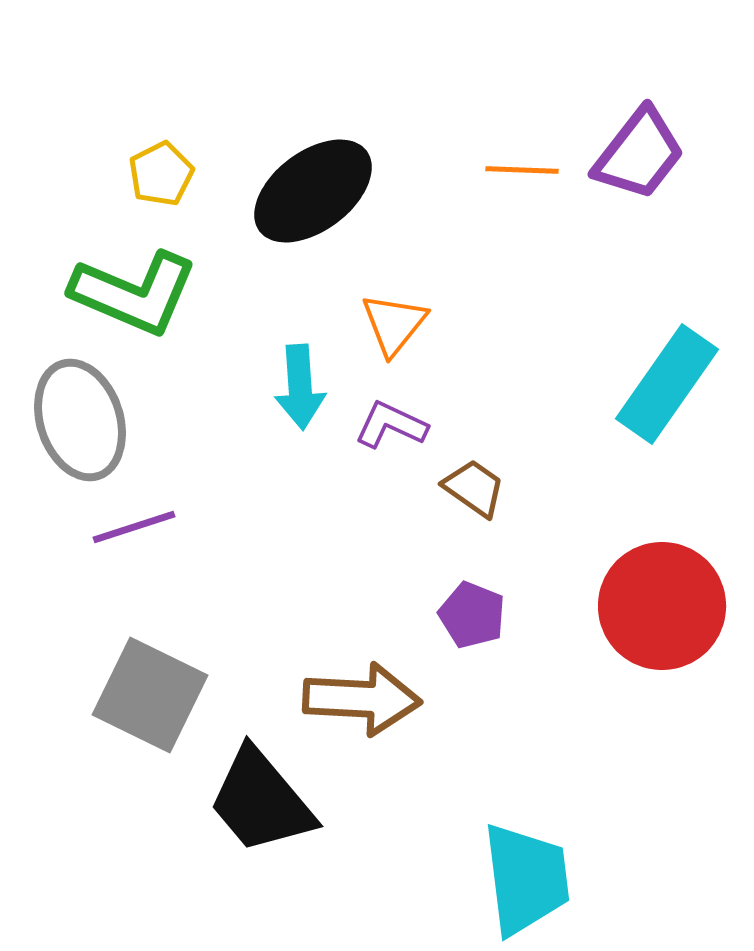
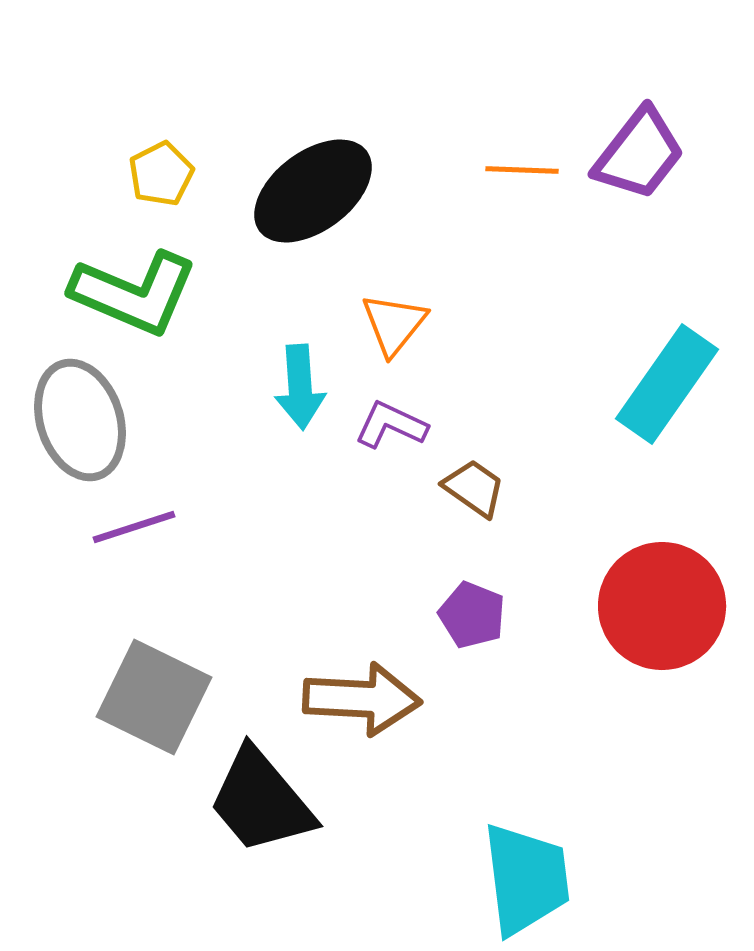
gray square: moved 4 px right, 2 px down
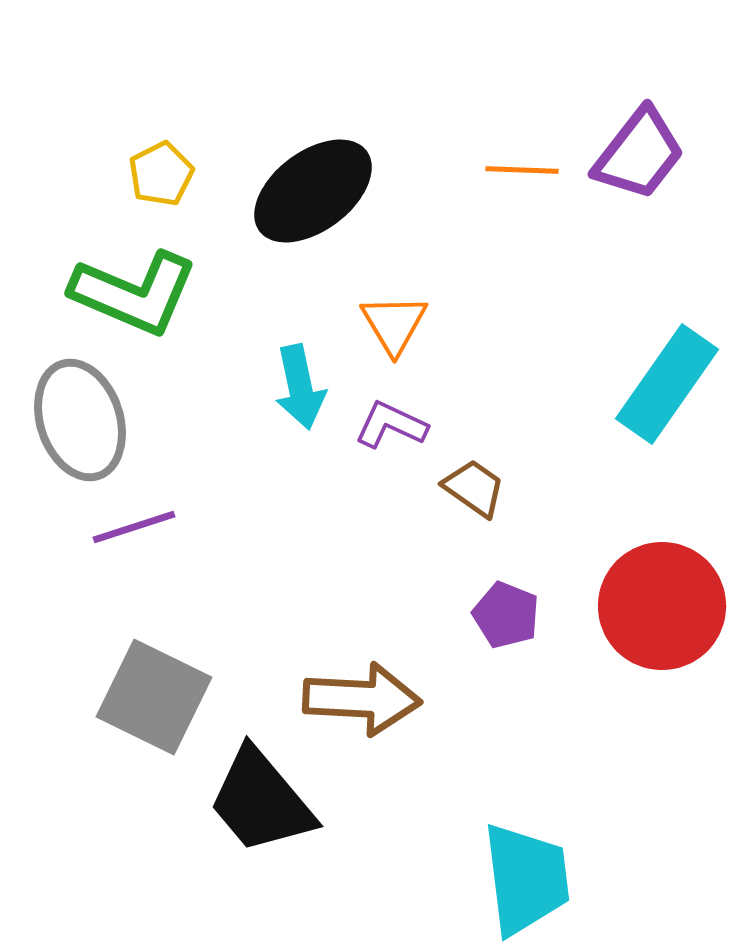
orange triangle: rotated 10 degrees counterclockwise
cyan arrow: rotated 8 degrees counterclockwise
purple pentagon: moved 34 px right
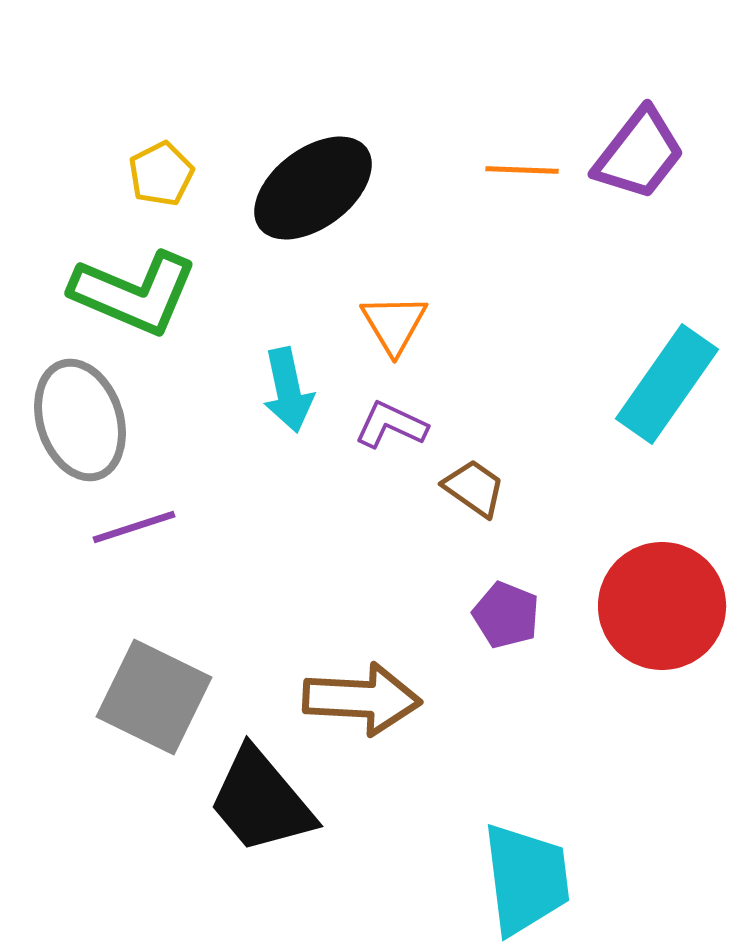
black ellipse: moved 3 px up
cyan arrow: moved 12 px left, 3 px down
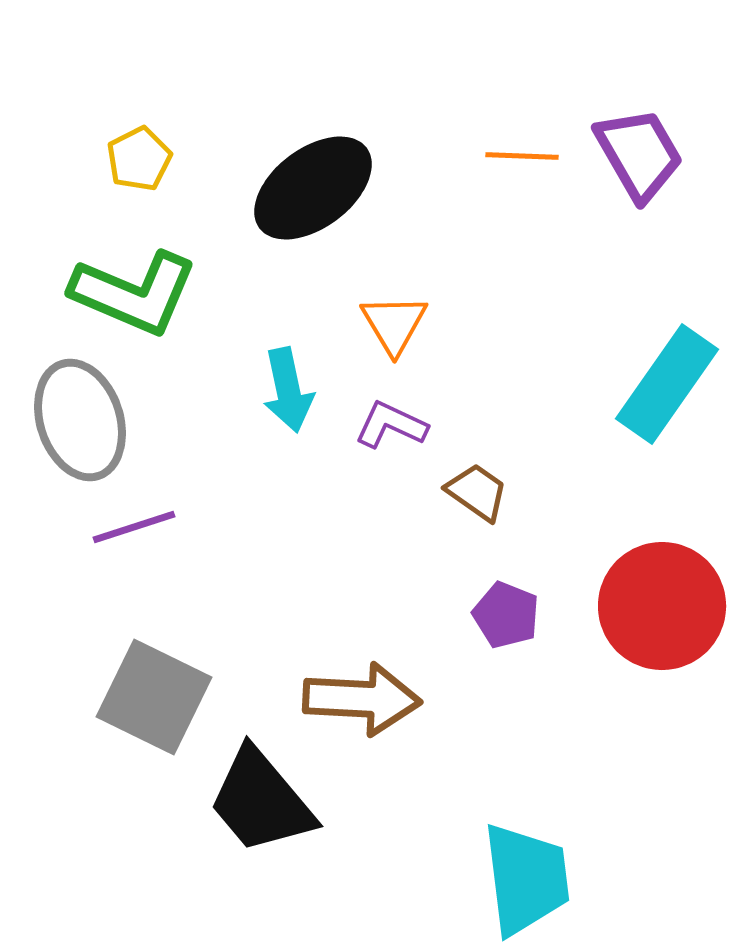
purple trapezoid: rotated 68 degrees counterclockwise
orange line: moved 14 px up
yellow pentagon: moved 22 px left, 15 px up
brown trapezoid: moved 3 px right, 4 px down
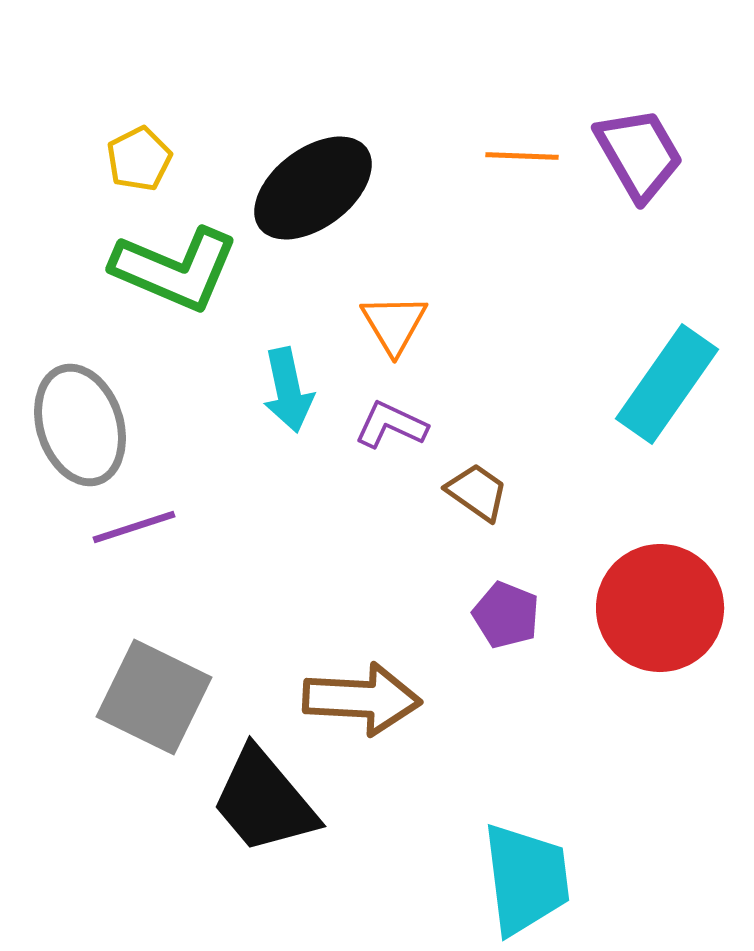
green L-shape: moved 41 px right, 24 px up
gray ellipse: moved 5 px down
red circle: moved 2 px left, 2 px down
black trapezoid: moved 3 px right
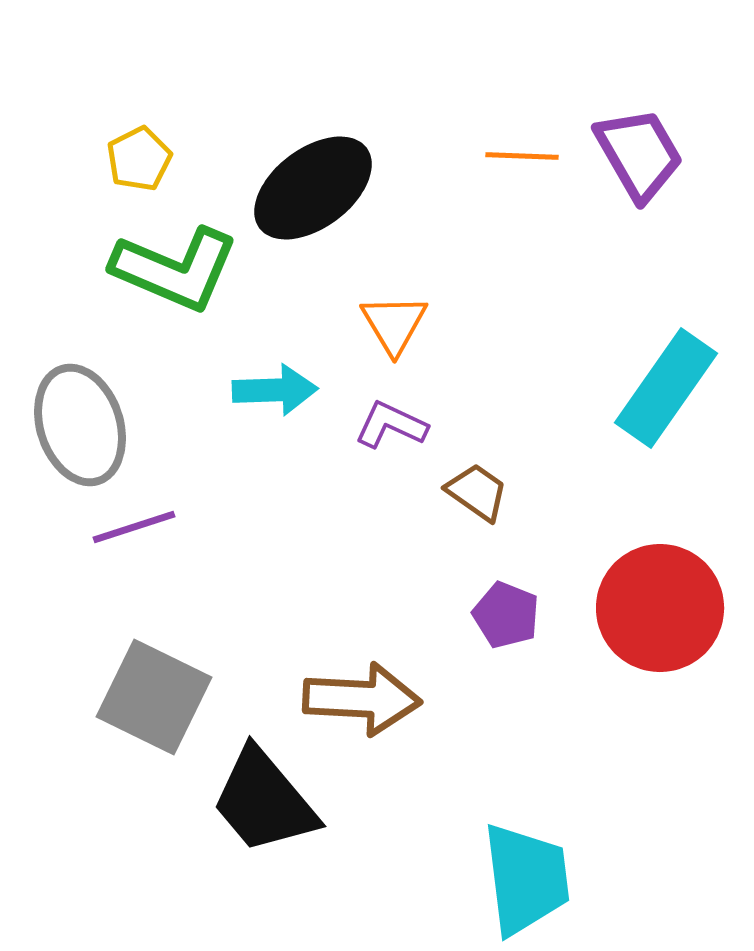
cyan rectangle: moved 1 px left, 4 px down
cyan arrow: moved 13 px left; rotated 80 degrees counterclockwise
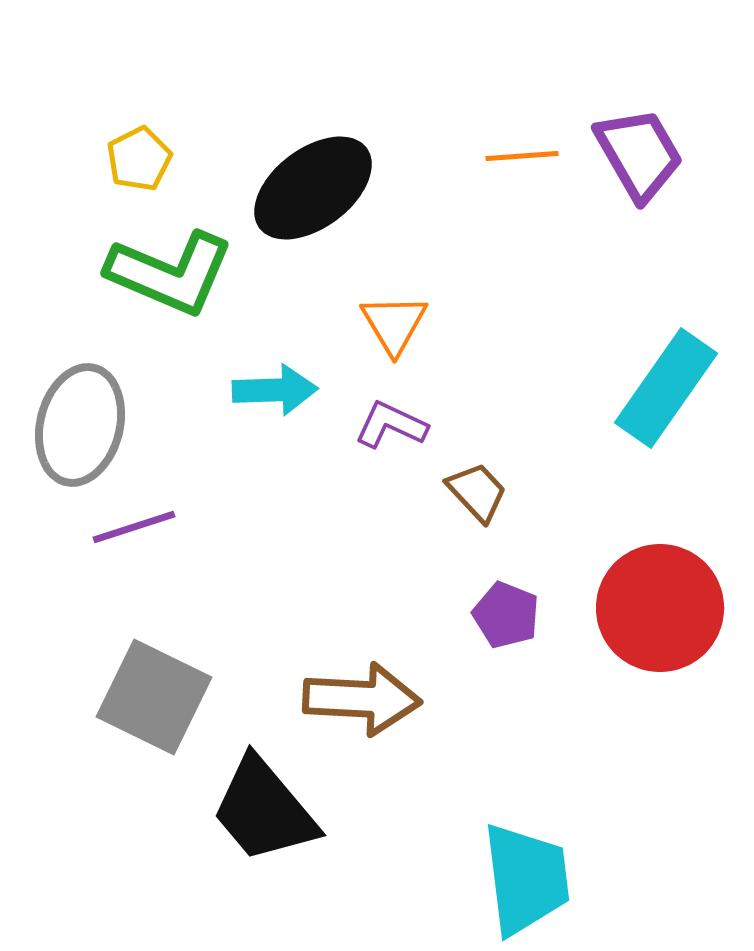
orange line: rotated 6 degrees counterclockwise
green L-shape: moved 5 px left, 4 px down
gray ellipse: rotated 32 degrees clockwise
brown trapezoid: rotated 12 degrees clockwise
black trapezoid: moved 9 px down
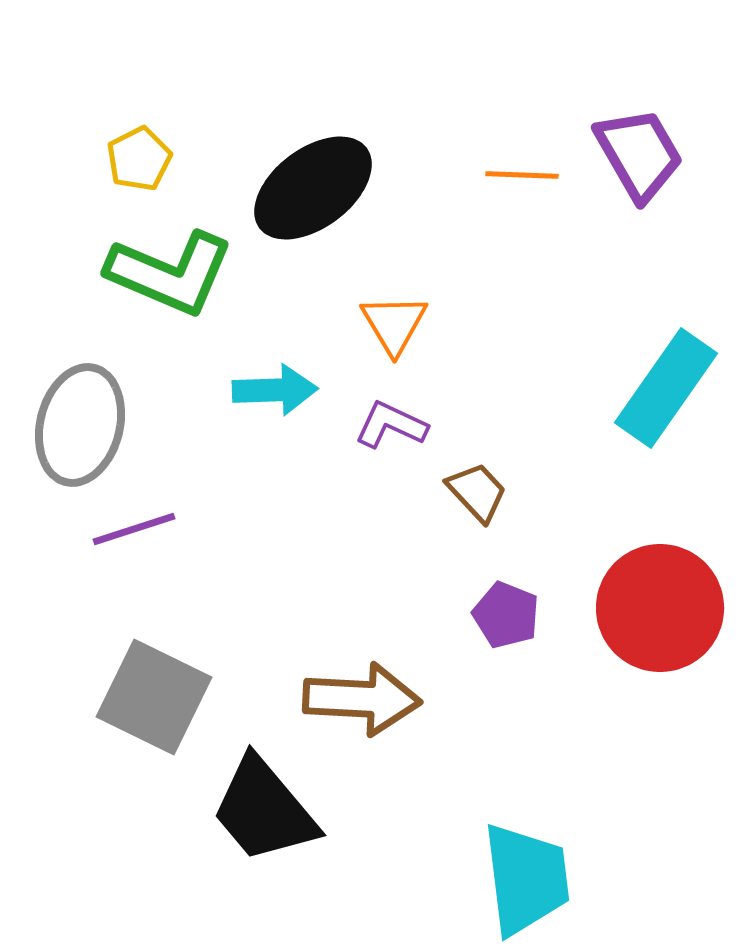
orange line: moved 19 px down; rotated 6 degrees clockwise
purple line: moved 2 px down
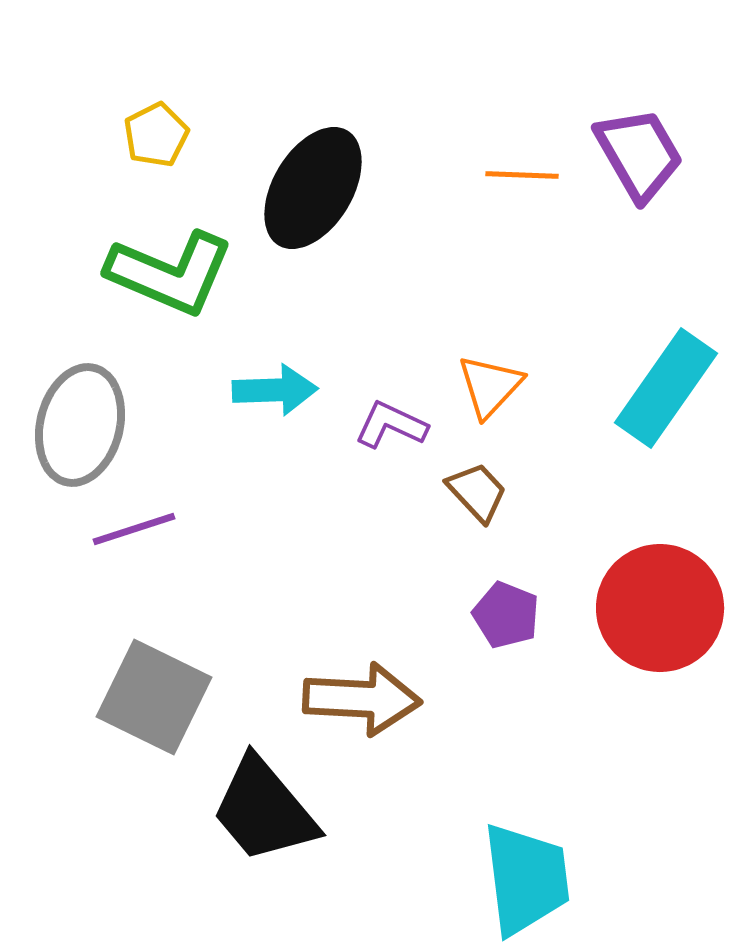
yellow pentagon: moved 17 px right, 24 px up
black ellipse: rotated 22 degrees counterclockwise
orange triangle: moved 96 px right, 62 px down; rotated 14 degrees clockwise
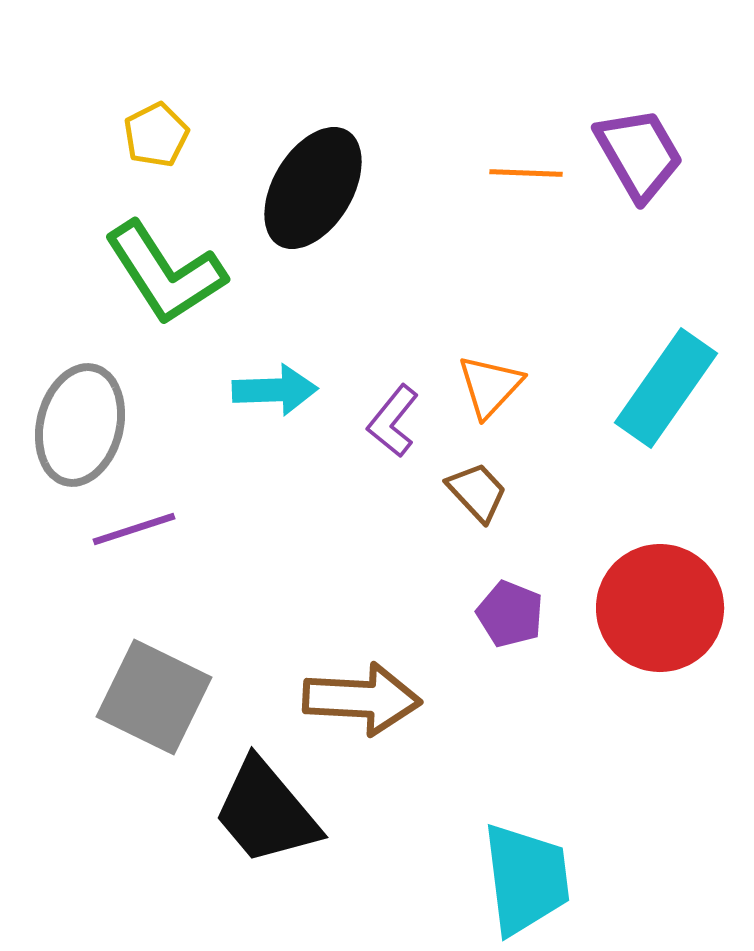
orange line: moved 4 px right, 2 px up
green L-shape: moved 5 px left; rotated 34 degrees clockwise
purple L-shape: moved 2 px right, 4 px up; rotated 76 degrees counterclockwise
purple pentagon: moved 4 px right, 1 px up
black trapezoid: moved 2 px right, 2 px down
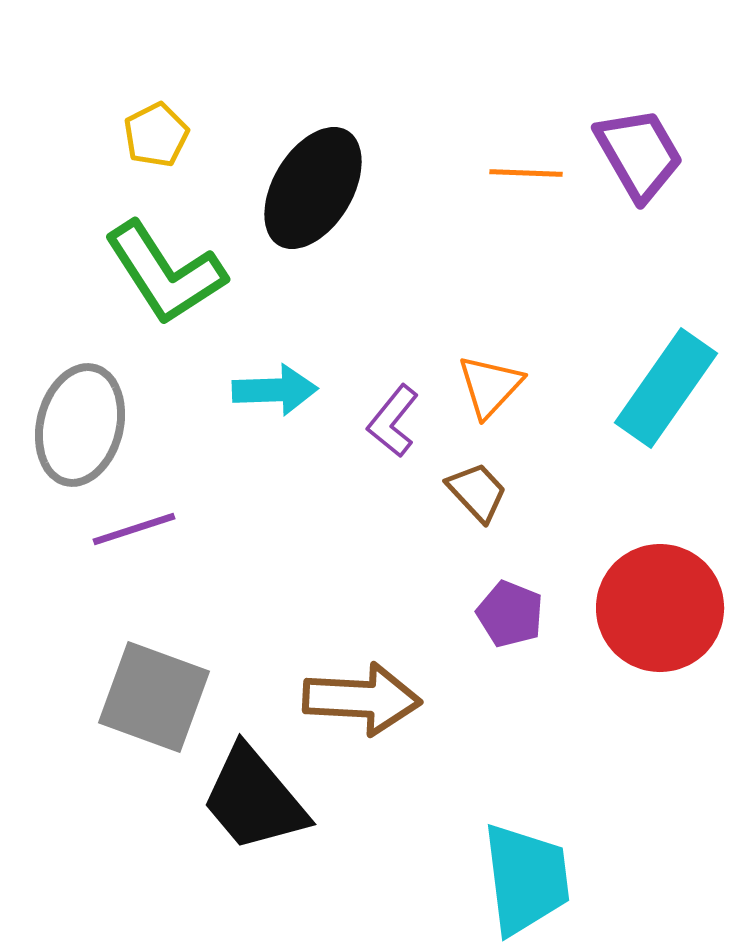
gray square: rotated 6 degrees counterclockwise
black trapezoid: moved 12 px left, 13 px up
